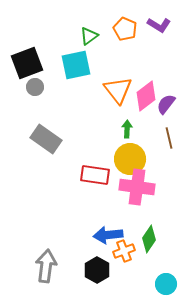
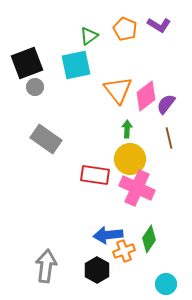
pink cross: moved 1 px down; rotated 16 degrees clockwise
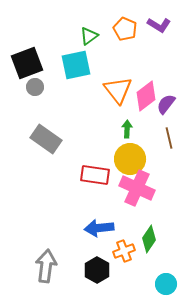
blue arrow: moved 9 px left, 7 px up
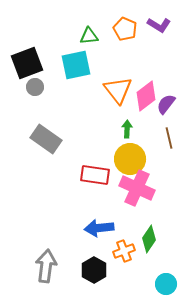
green triangle: rotated 30 degrees clockwise
black hexagon: moved 3 px left
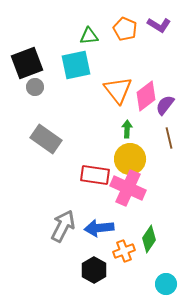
purple semicircle: moved 1 px left, 1 px down
pink cross: moved 9 px left
gray arrow: moved 17 px right, 40 px up; rotated 20 degrees clockwise
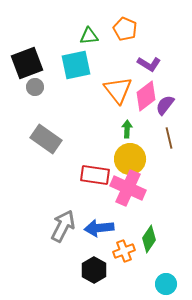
purple L-shape: moved 10 px left, 39 px down
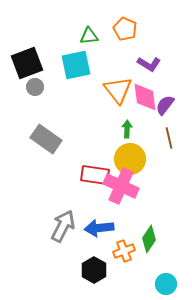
pink diamond: moved 1 px left, 1 px down; rotated 60 degrees counterclockwise
pink cross: moved 7 px left, 2 px up
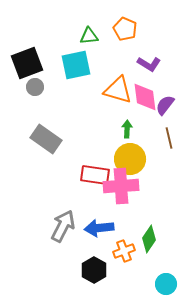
orange triangle: rotated 36 degrees counterclockwise
pink cross: rotated 28 degrees counterclockwise
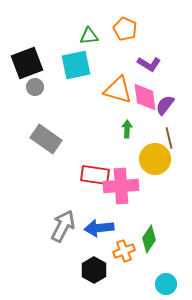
yellow circle: moved 25 px right
